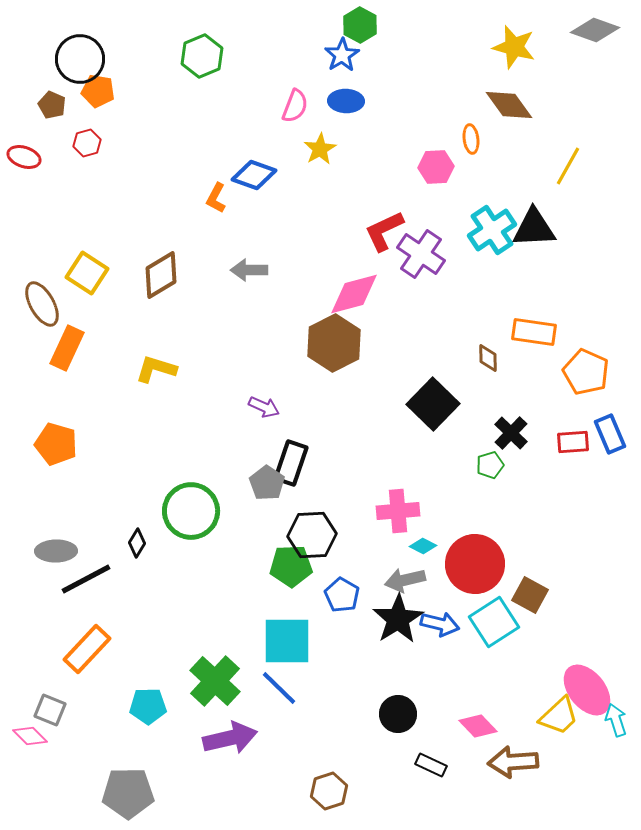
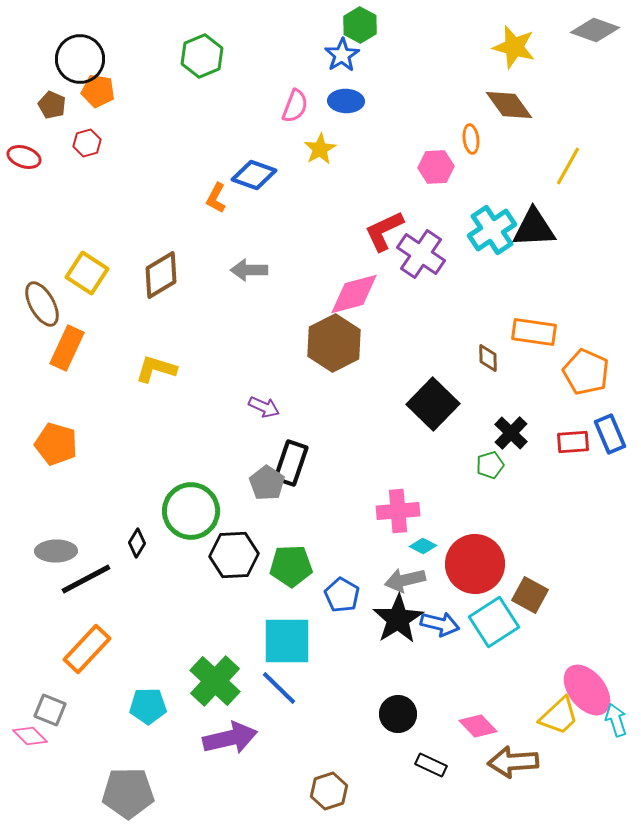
black hexagon at (312, 535): moved 78 px left, 20 px down
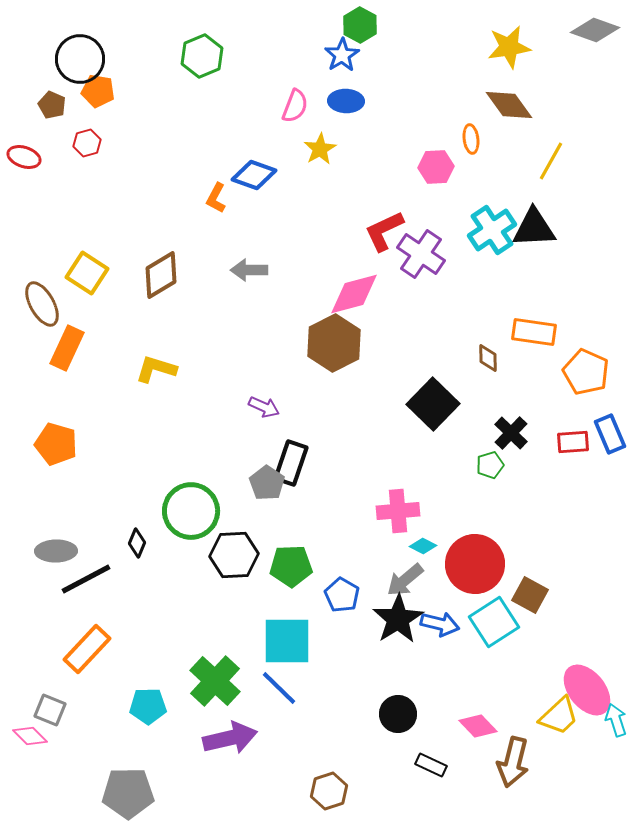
yellow star at (514, 47): moved 5 px left; rotated 24 degrees counterclockwise
yellow line at (568, 166): moved 17 px left, 5 px up
black diamond at (137, 543): rotated 8 degrees counterclockwise
gray arrow at (405, 580): rotated 27 degrees counterclockwise
brown arrow at (513, 762): rotated 72 degrees counterclockwise
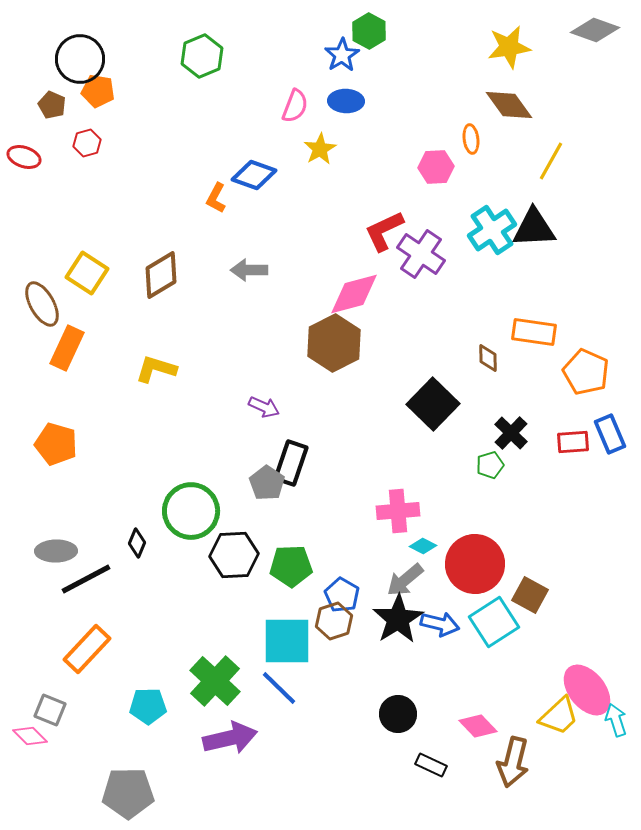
green hexagon at (360, 25): moved 9 px right, 6 px down
brown hexagon at (329, 791): moved 5 px right, 170 px up
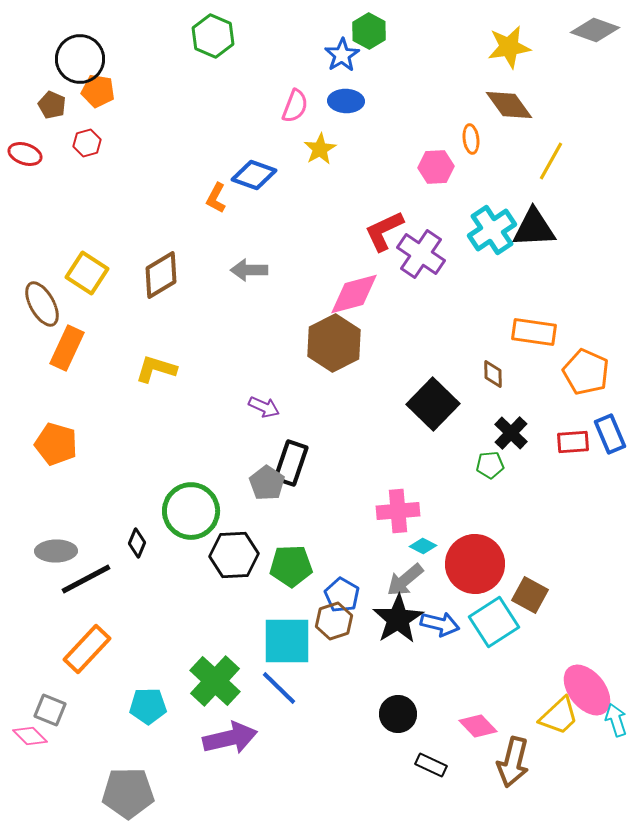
green hexagon at (202, 56): moved 11 px right, 20 px up; rotated 15 degrees counterclockwise
red ellipse at (24, 157): moved 1 px right, 3 px up
brown diamond at (488, 358): moved 5 px right, 16 px down
green pentagon at (490, 465): rotated 12 degrees clockwise
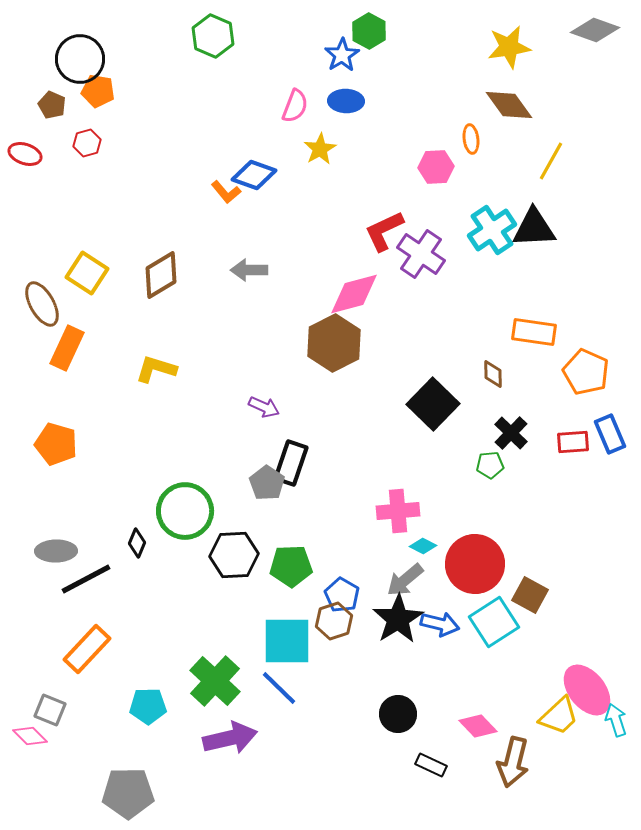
orange L-shape at (216, 198): moved 10 px right, 6 px up; rotated 68 degrees counterclockwise
green circle at (191, 511): moved 6 px left
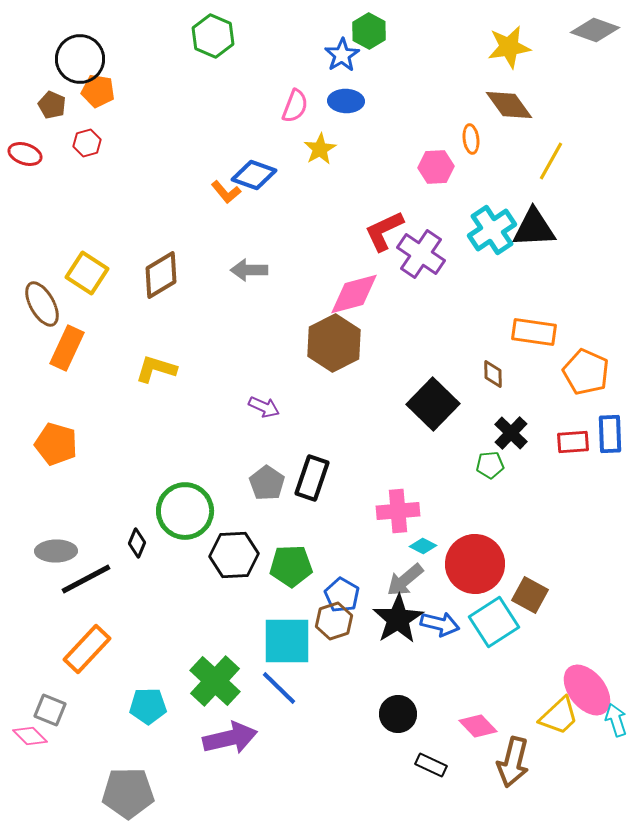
blue rectangle at (610, 434): rotated 21 degrees clockwise
black rectangle at (291, 463): moved 21 px right, 15 px down
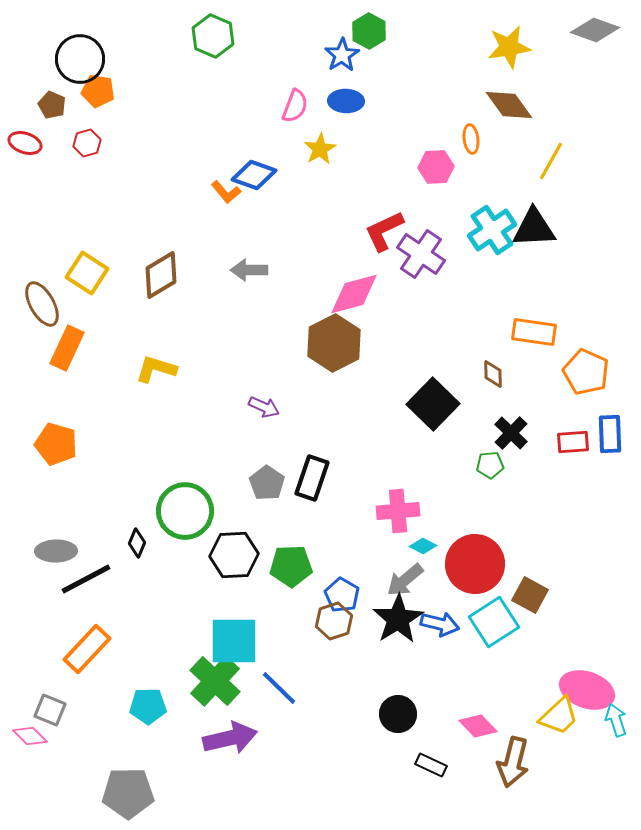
red ellipse at (25, 154): moved 11 px up
cyan square at (287, 641): moved 53 px left
pink ellipse at (587, 690): rotated 32 degrees counterclockwise
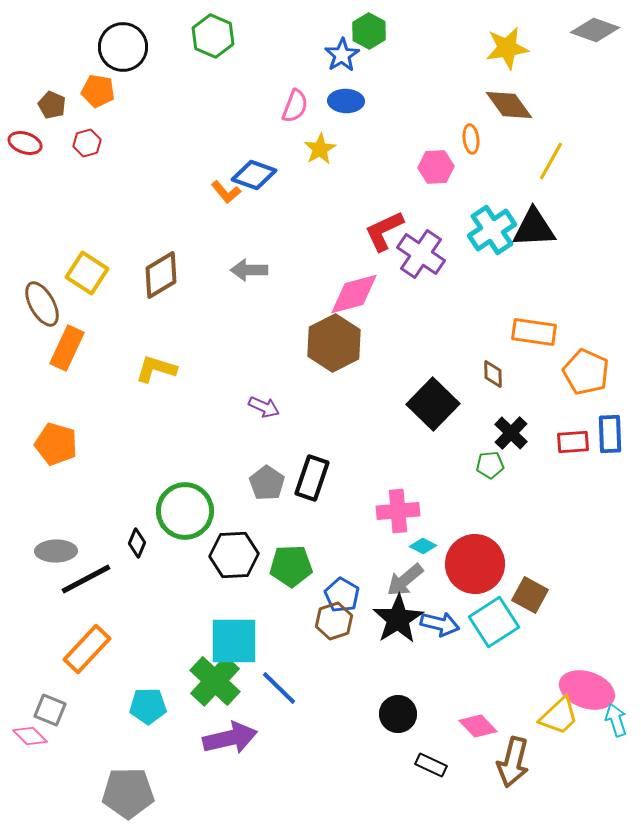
yellow star at (509, 47): moved 2 px left, 1 px down
black circle at (80, 59): moved 43 px right, 12 px up
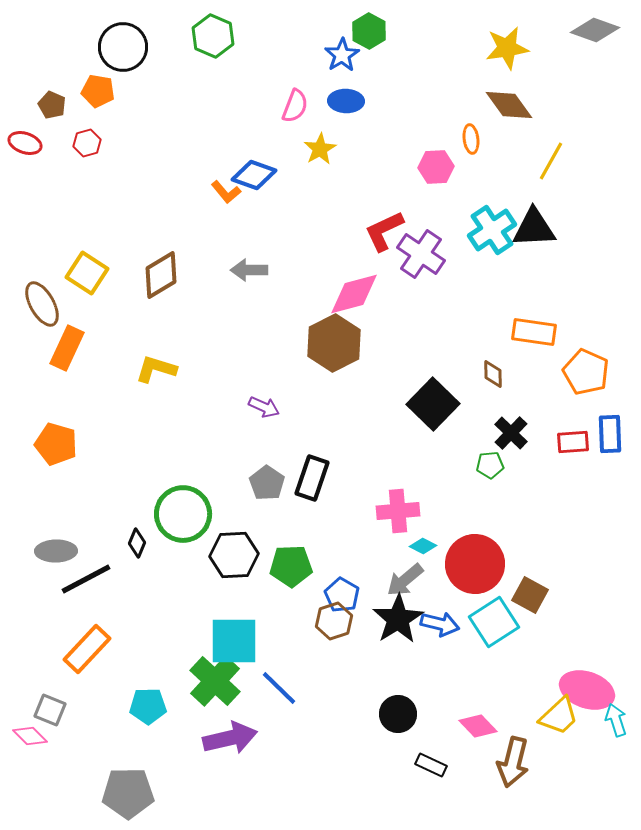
green circle at (185, 511): moved 2 px left, 3 px down
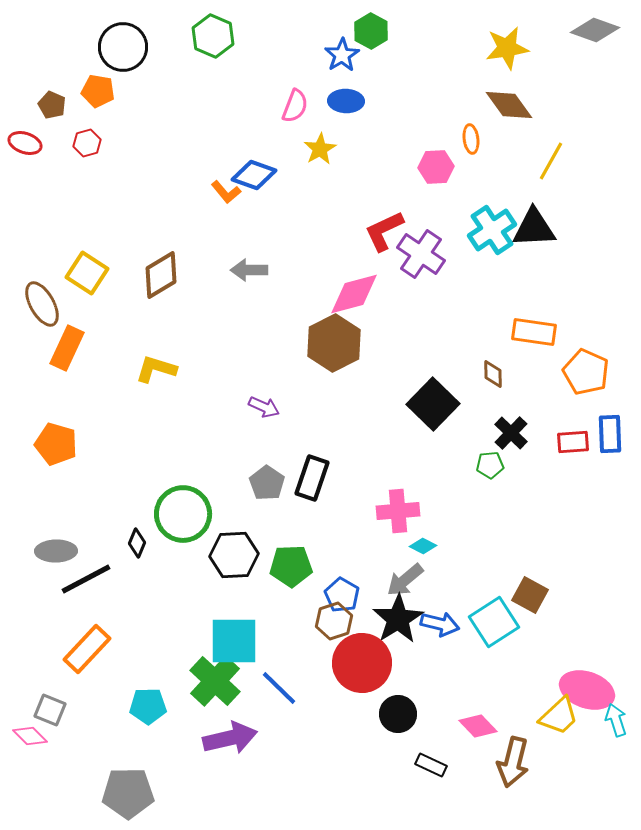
green hexagon at (369, 31): moved 2 px right
red circle at (475, 564): moved 113 px left, 99 px down
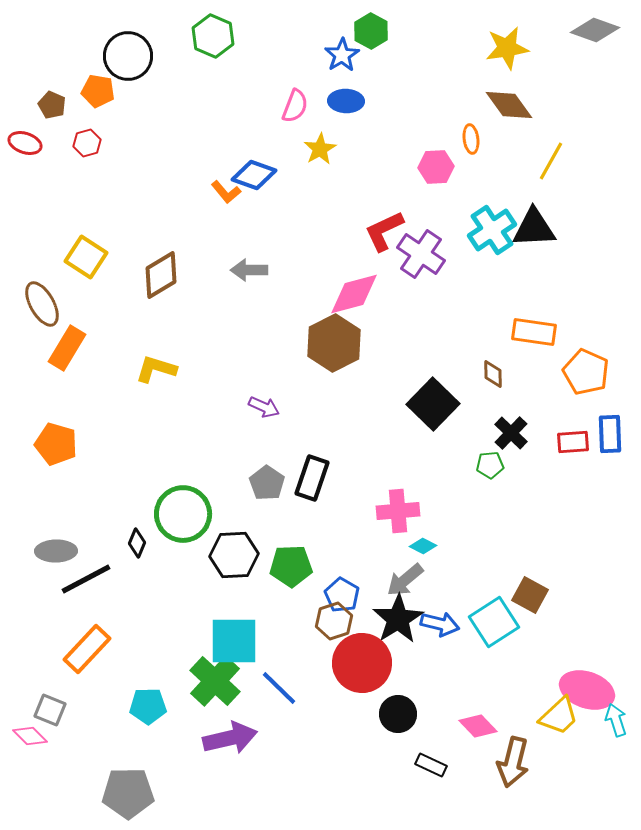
black circle at (123, 47): moved 5 px right, 9 px down
yellow square at (87, 273): moved 1 px left, 16 px up
orange rectangle at (67, 348): rotated 6 degrees clockwise
